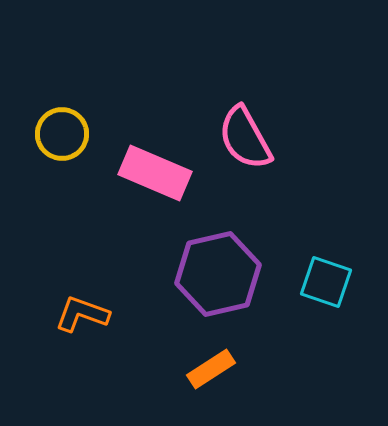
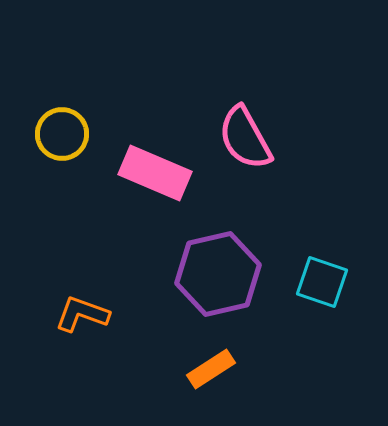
cyan square: moved 4 px left
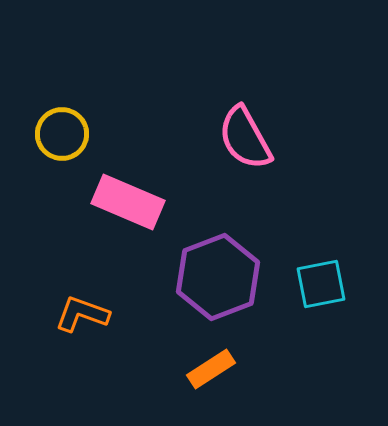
pink rectangle: moved 27 px left, 29 px down
purple hexagon: moved 3 px down; rotated 8 degrees counterclockwise
cyan square: moved 1 px left, 2 px down; rotated 30 degrees counterclockwise
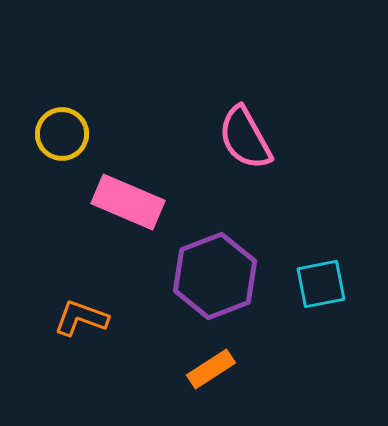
purple hexagon: moved 3 px left, 1 px up
orange L-shape: moved 1 px left, 4 px down
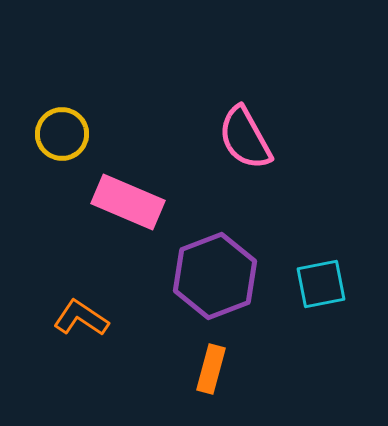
orange L-shape: rotated 14 degrees clockwise
orange rectangle: rotated 42 degrees counterclockwise
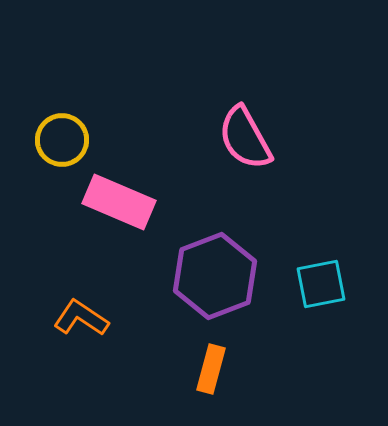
yellow circle: moved 6 px down
pink rectangle: moved 9 px left
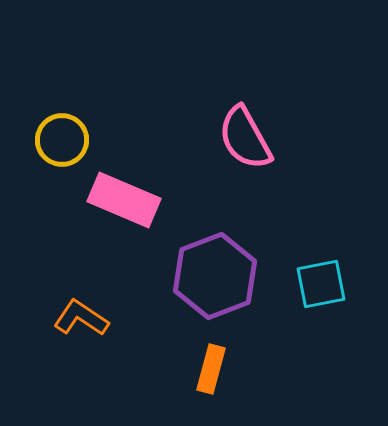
pink rectangle: moved 5 px right, 2 px up
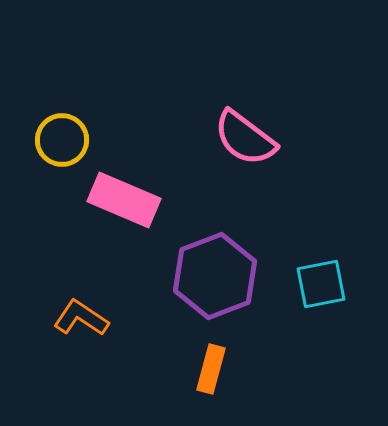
pink semicircle: rotated 24 degrees counterclockwise
